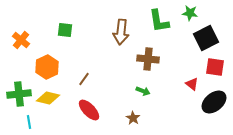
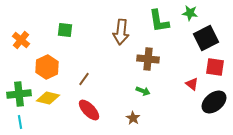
cyan line: moved 9 px left
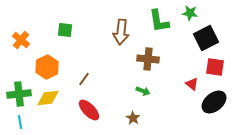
yellow diamond: rotated 20 degrees counterclockwise
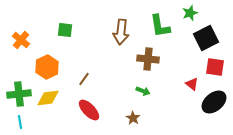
green star: rotated 28 degrees counterclockwise
green L-shape: moved 1 px right, 5 px down
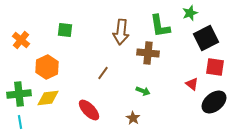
brown cross: moved 6 px up
brown line: moved 19 px right, 6 px up
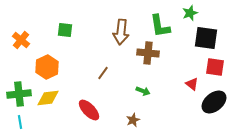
black square: rotated 35 degrees clockwise
brown star: moved 2 px down; rotated 16 degrees clockwise
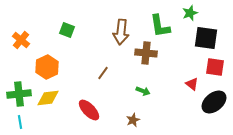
green square: moved 2 px right; rotated 14 degrees clockwise
brown cross: moved 2 px left
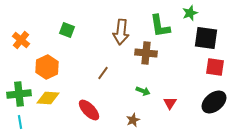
red triangle: moved 22 px left, 19 px down; rotated 24 degrees clockwise
yellow diamond: rotated 10 degrees clockwise
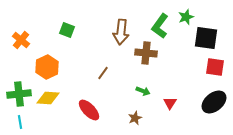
green star: moved 4 px left, 4 px down
green L-shape: rotated 45 degrees clockwise
brown star: moved 2 px right, 2 px up
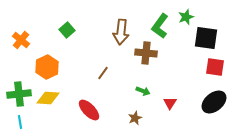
green square: rotated 28 degrees clockwise
